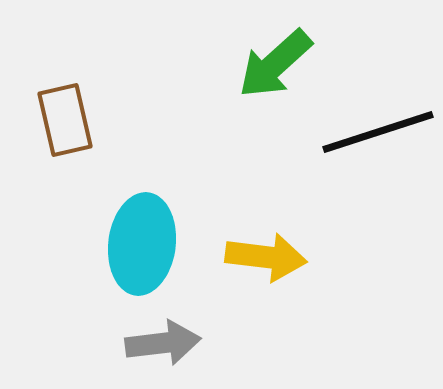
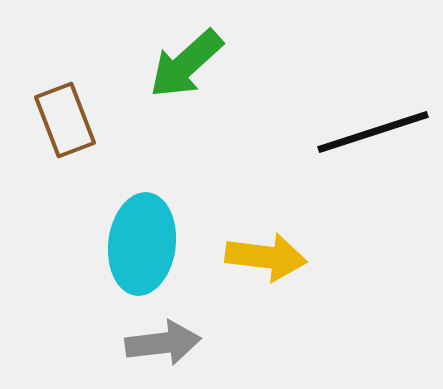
green arrow: moved 89 px left
brown rectangle: rotated 8 degrees counterclockwise
black line: moved 5 px left
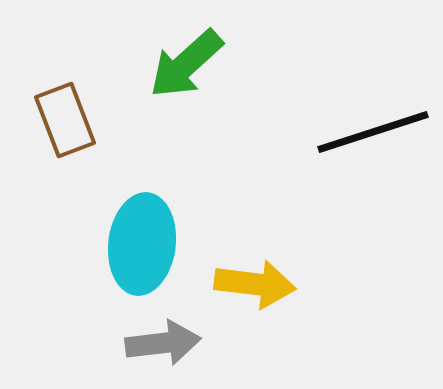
yellow arrow: moved 11 px left, 27 px down
